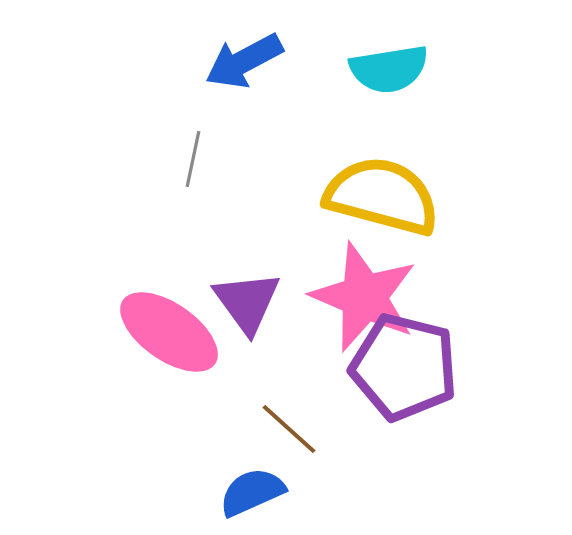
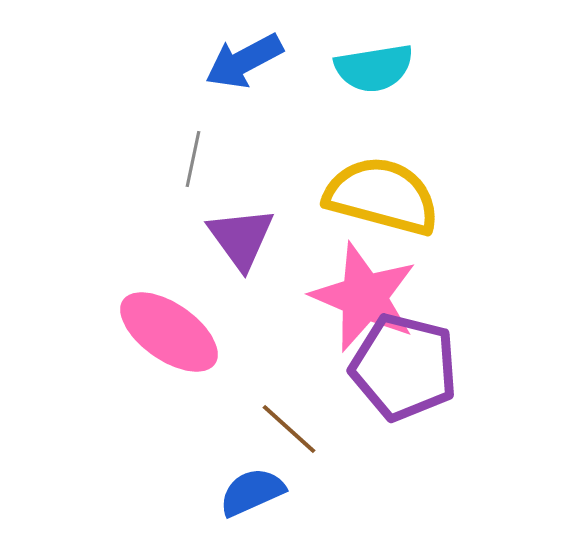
cyan semicircle: moved 15 px left, 1 px up
purple triangle: moved 6 px left, 64 px up
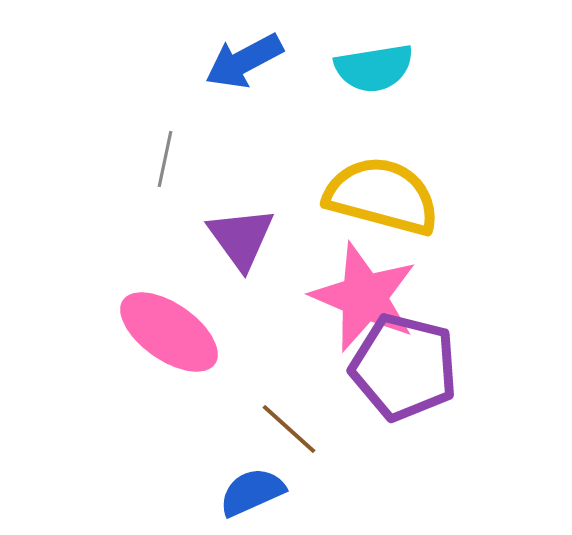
gray line: moved 28 px left
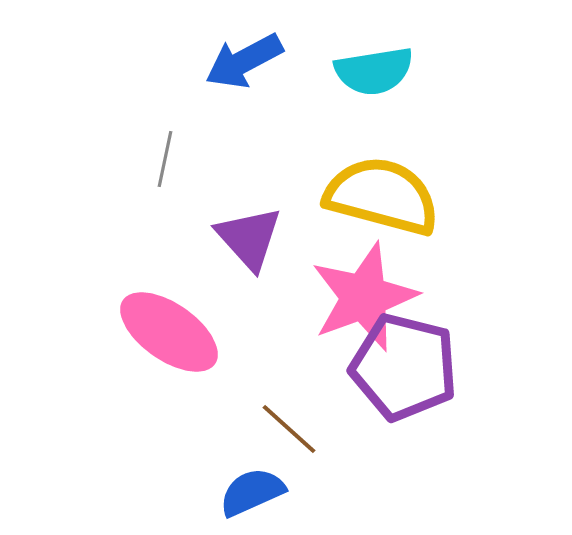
cyan semicircle: moved 3 px down
purple triangle: moved 8 px right; rotated 6 degrees counterclockwise
pink star: rotated 29 degrees clockwise
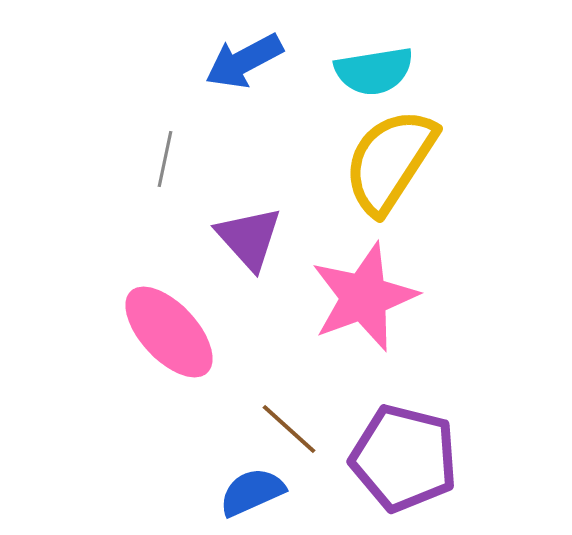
yellow semicircle: moved 8 px right, 35 px up; rotated 72 degrees counterclockwise
pink ellipse: rotated 12 degrees clockwise
purple pentagon: moved 91 px down
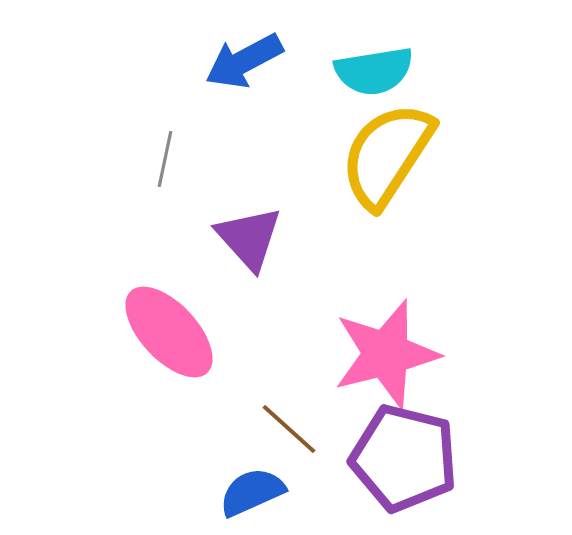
yellow semicircle: moved 3 px left, 6 px up
pink star: moved 22 px right, 57 px down; rotated 6 degrees clockwise
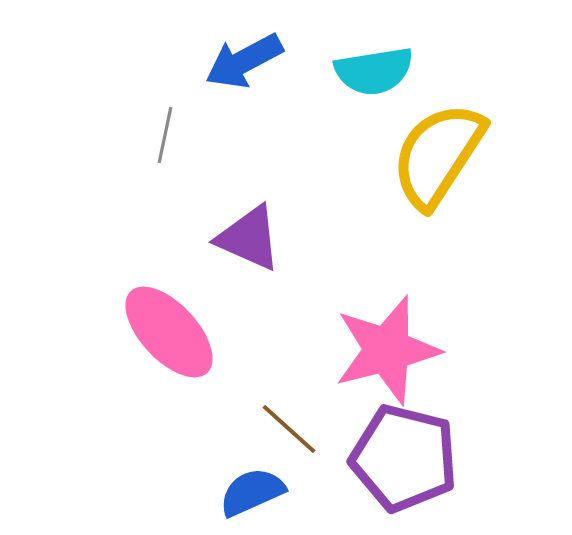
yellow semicircle: moved 51 px right
gray line: moved 24 px up
purple triangle: rotated 24 degrees counterclockwise
pink star: moved 1 px right, 4 px up
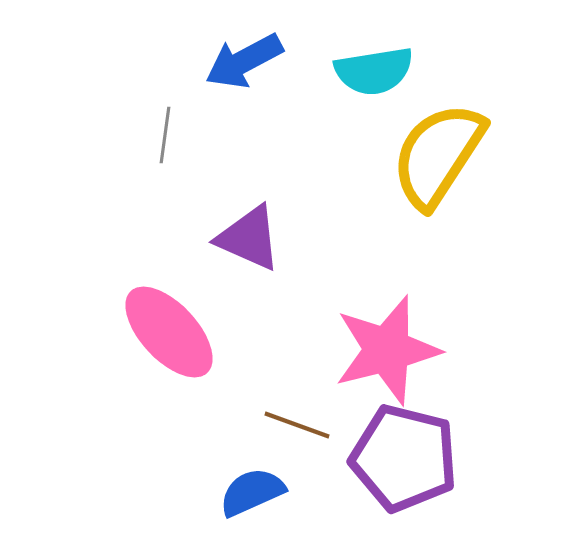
gray line: rotated 4 degrees counterclockwise
brown line: moved 8 px right, 4 px up; rotated 22 degrees counterclockwise
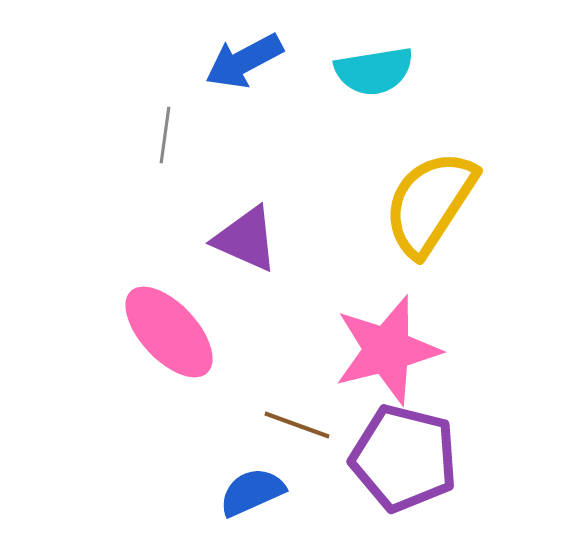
yellow semicircle: moved 8 px left, 48 px down
purple triangle: moved 3 px left, 1 px down
